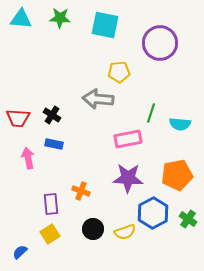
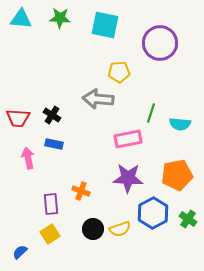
yellow semicircle: moved 5 px left, 3 px up
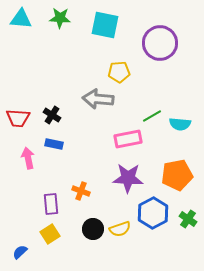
green line: moved 1 px right, 3 px down; rotated 42 degrees clockwise
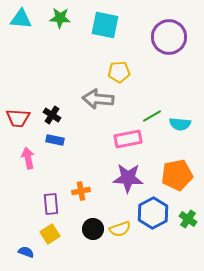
purple circle: moved 9 px right, 6 px up
blue rectangle: moved 1 px right, 4 px up
orange cross: rotated 30 degrees counterclockwise
blue semicircle: moved 6 px right; rotated 63 degrees clockwise
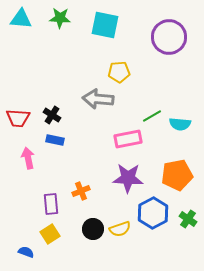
orange cross: rotated 12 degrees counterclockwise
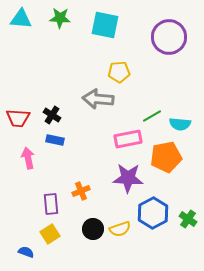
orange pentagon: moved 11 px left, 18 px up
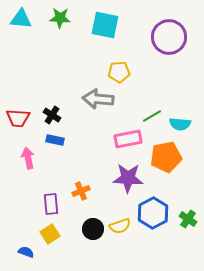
yellow semicircle: moved 3 px up
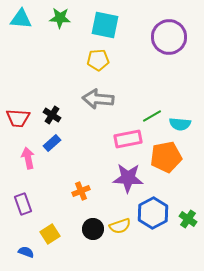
yellow pentagon: moved 21 px left, 12 px up
blue rectangle: moved 3 px left, 3 px down; rotated 54 degrees counterclockwise
purple rectangle: moved 28 px left; rotated 15 degrees counterclockwise
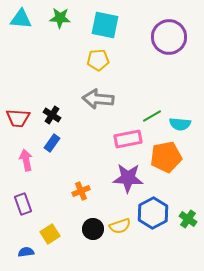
blue rectangle: rotated 12 degrees counterclockwise
pink arrow: moved 2 px left, 2 px down
blue semicircle: rotated 28 degrees counterclockwise
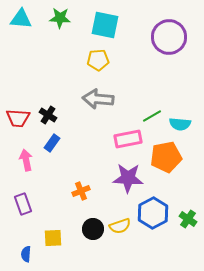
black cross: moved 4 px left
yellow square: moved 3 px right, 4 px down; rotated 30 degrees clockwise
blue semicircle: moved 2 px down; rotated 77 degrees counterclockwise
